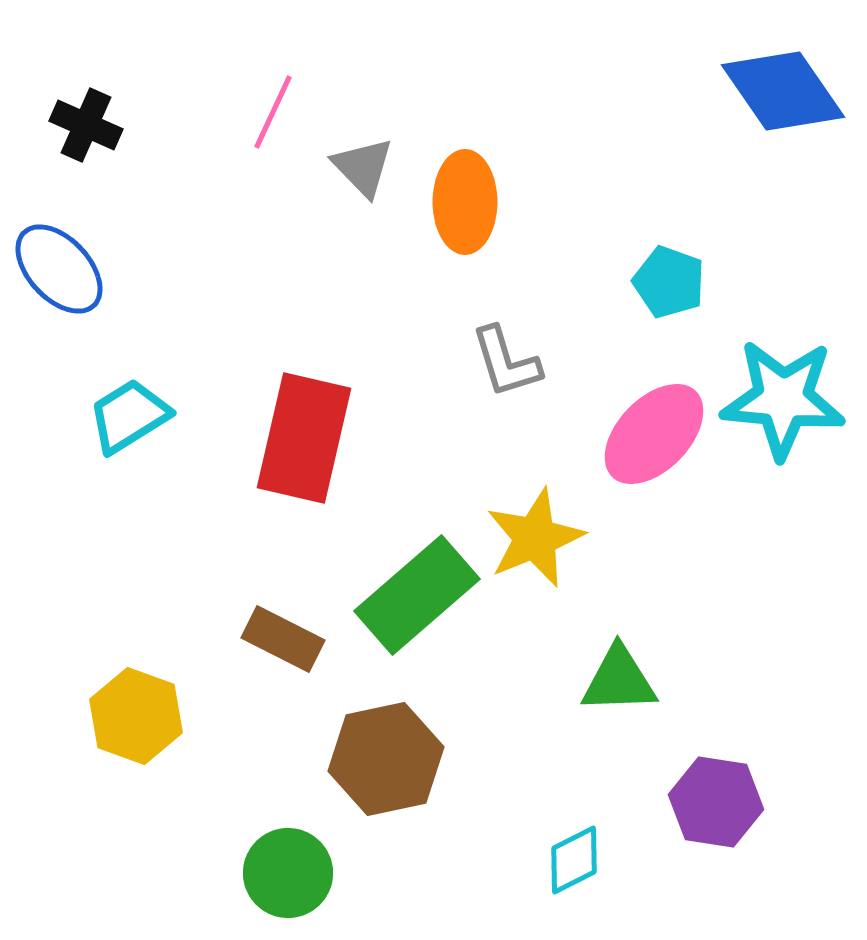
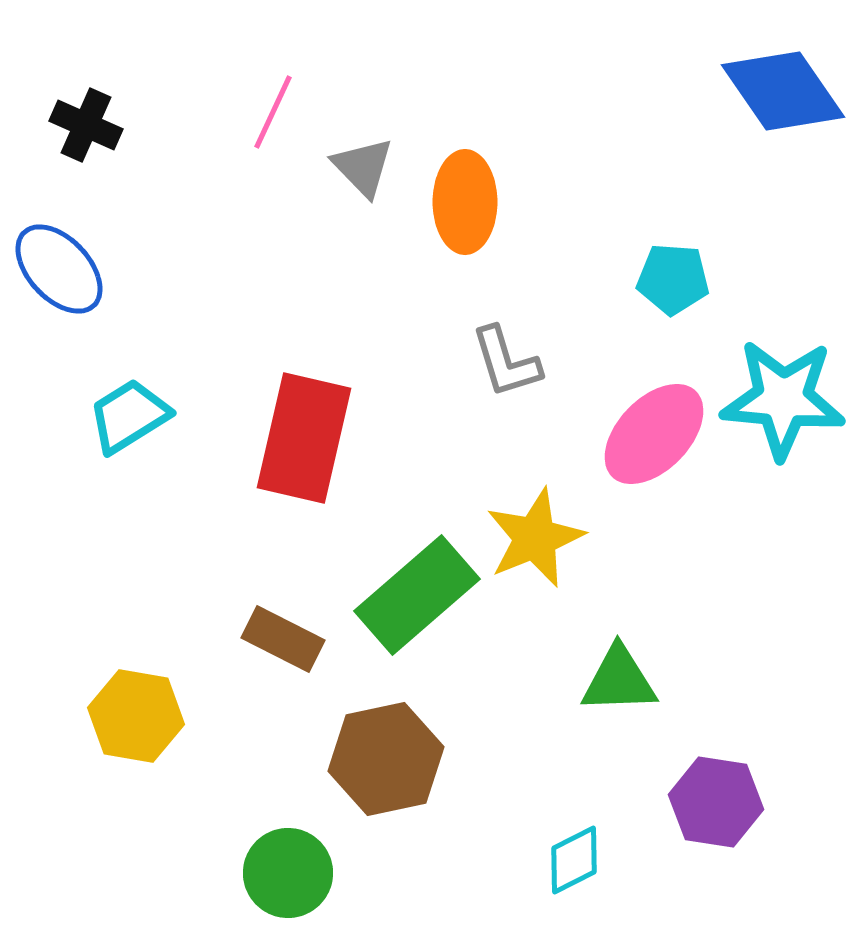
cyan pentagon: moved 4 px right, 3 px up; rotated 16 degrees counterclockwise
yellow hexagon: rotated 10 degrees counterclockwise
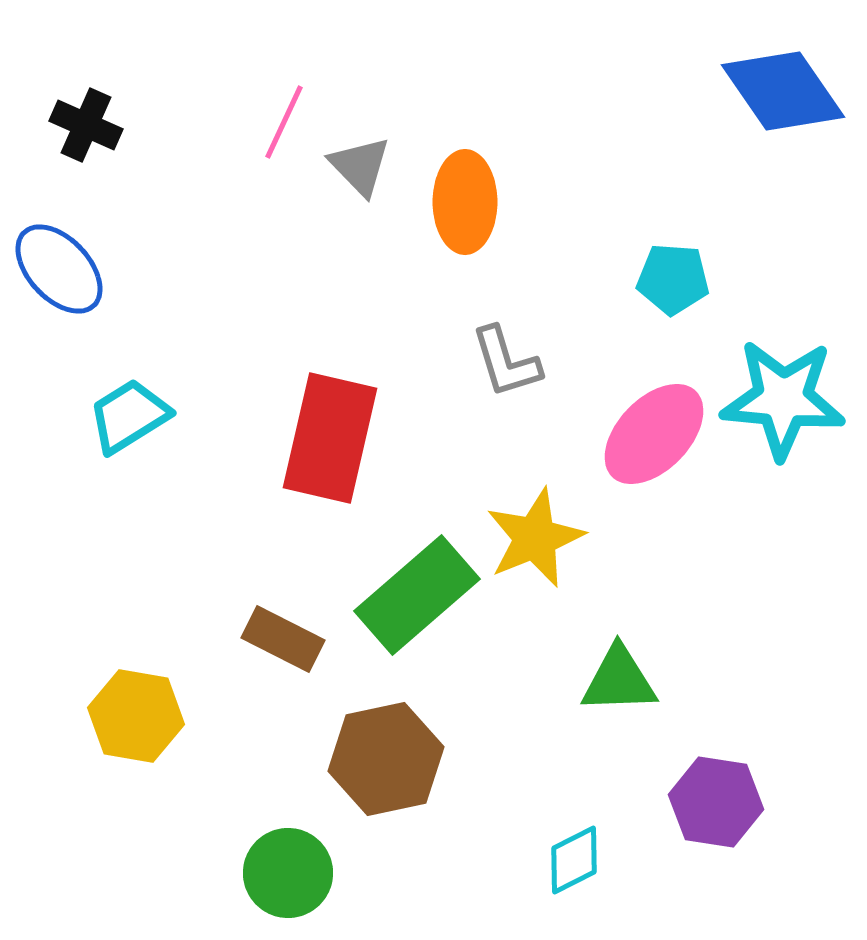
pink line: moved 11 px right, 10 px down
gray triangle: moved 3 px left, 1 px up
red rectangle: moved 26 px right
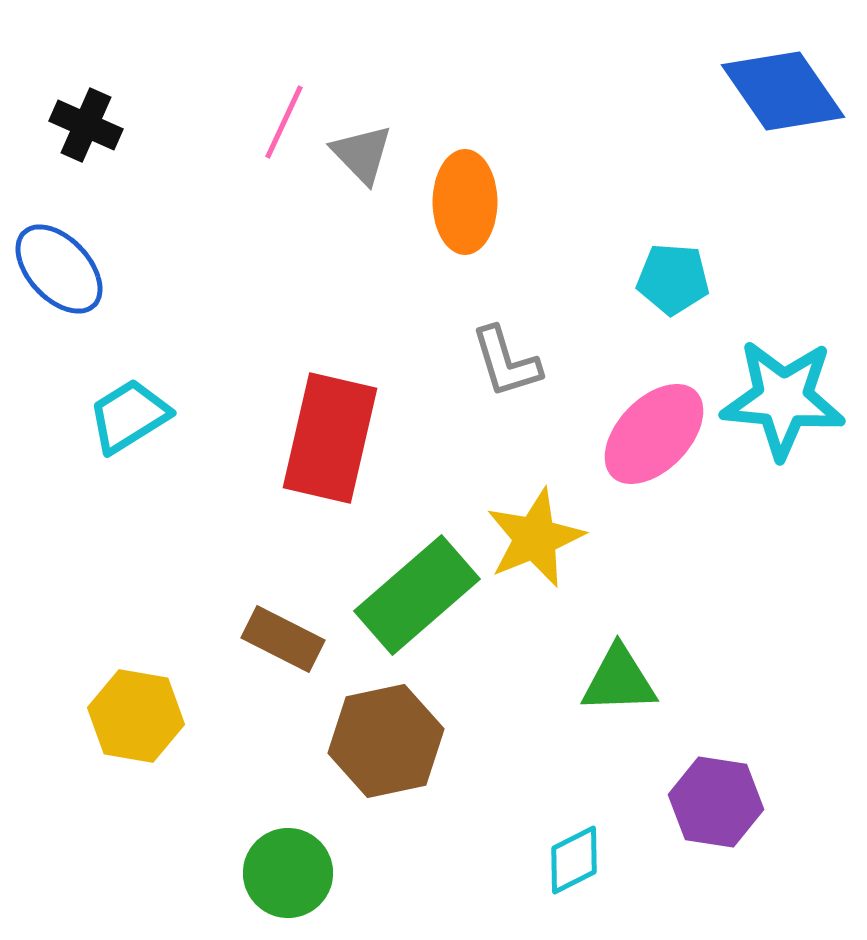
gray triangle: moved 2 px right, 12 px up
brown hexagon: moved 18 px up
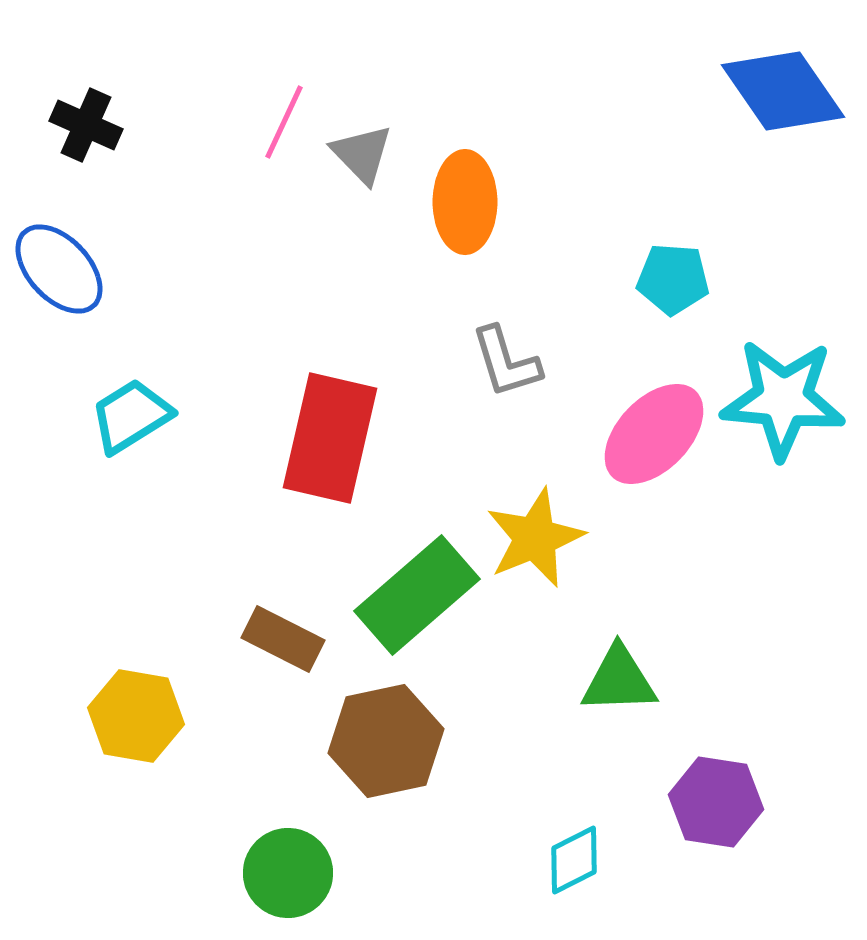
cyan trapezoid: moved 2 px right
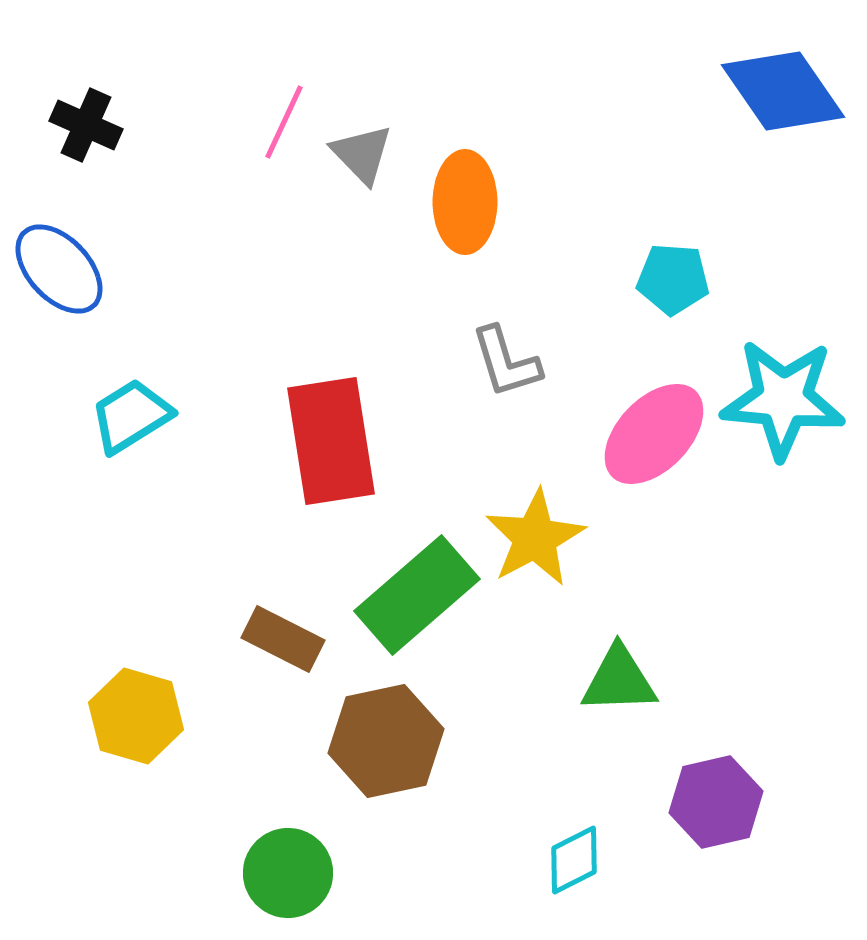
red rectangle: moved 1 px right, 3 px down; rotated 22 degrees counterclockwise
yellow star: rotated 6 degrees counterclockwise
yellow hexagon: rotated 6 degrees clockwise
purple hexagon: rotated 22 degrees counterclockwise
